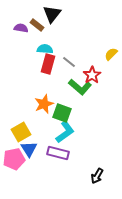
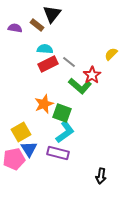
purple semicircle: moved 6 px left
red rectangle: rotated 48 degrees clockwise
green L-shape: moved 1 px up
black arrow: moved 4 px right; rotated 21 degrees counterclockwise
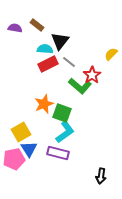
black triangle: moved 8 px right, 27 px down
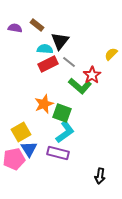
black arrow: moved 1 px left
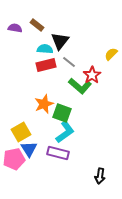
red rectangle: moved 2 px left, 1 px down; rotated 12 degrees clockwise
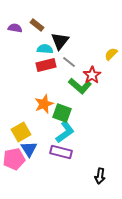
purple rectangle: moved 3 px right, 1 px up
